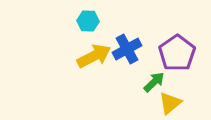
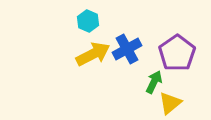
cyan hexagon: rotated 20 degrees clockwise
yellow arrow: moved 1 px left, 2 px up
green arrow: rotated 20 degrees counterclockwise
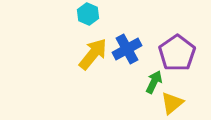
cyan hexagon: moved 7 px up
yellow arrow: rotated 24 degrees counterclockwise
yellow triangle: moved 2 px right
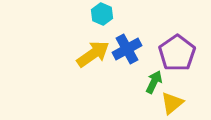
cyan hexagon: moved 14 px right
yellow arrow: rotated 16 degrees clockwise
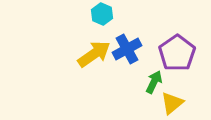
yellow arrow: moved 1 px right
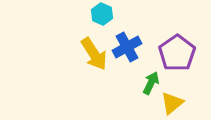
blue cross: moved 2 px up
yellow arrow: rotated 92 degrees clockwise
green arrow: moved 3 px left, 1 px down
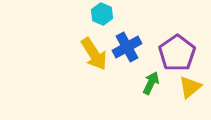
yellow triangle: moved 18 px right, 16 px up
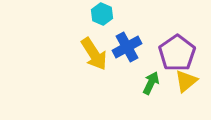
yellow triangle: moved 4 px left, 6 px up
